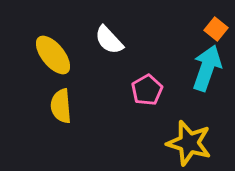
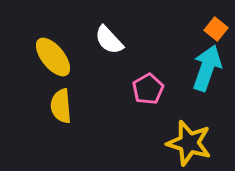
yellow ellipse: moved 2 px down
pink pentagon: moved 1 px right, 1 px up
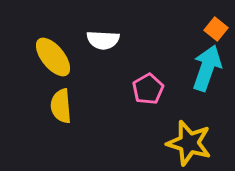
white semicircle: moved 6 px left; rotated 44 degrees counterclockwise
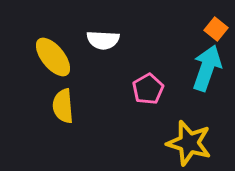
yellow semicircle: moved 2 px right
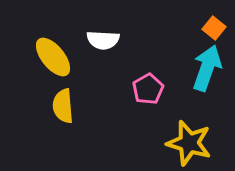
orange square: moved 2 px left, 1 px up
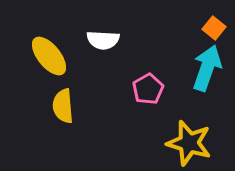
yellow ellipse: moved 4 px left, 1 px up
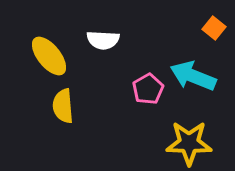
cyan arrow: moved 14 px left, 8 px down; rotated 87 degrees counterclockwise
yellow star: rotated 15 degrees counterclockwise
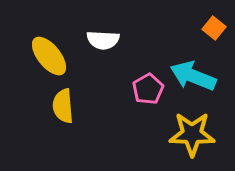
yellow star: moved 3 px right, 9 px up
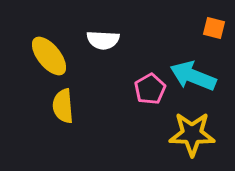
orange square: rotated 25 degrees counterclockwise
pink pentagon: moved 2 px right
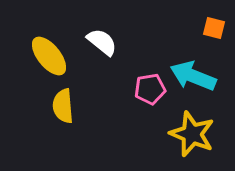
white semicircle: moved 1 px left, 2 px down; rotated 144 degrees counterclockwise
pink pentagon: rotated 20 degrees clockwise
yellow star: rotated 21 degrees clockwise
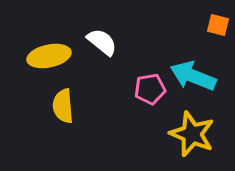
orange square: moved 4 px right, 3 px up
yellow ellipse: rotated 63 degrees counterclockwise
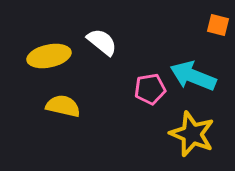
yellow semicircle: rotated 108 degrees clockwise
